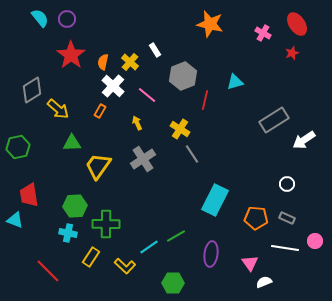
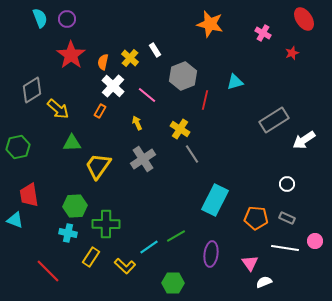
cyan semicircle at (40, 18): rotated 18 degrees clockwise
red ellipse at (297, 24): moved 7 px right, 5 px up
yellow cross at (130, 62): moved 4 px up
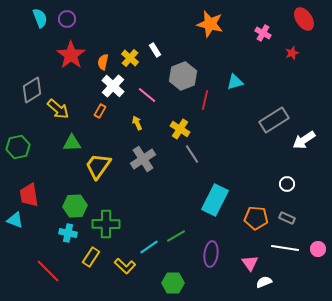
pink circle at (315, 241): moved 3 px right, 8 px down
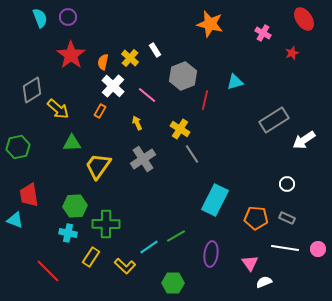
purple circle at (67, 19): moved 1 px right, 2 px up
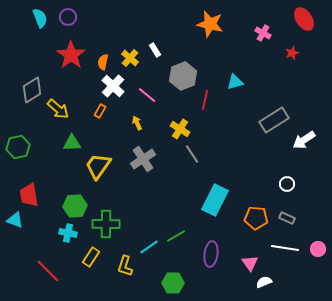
yellow L-shape at (125, 266): rotated 65 degrees clockwise
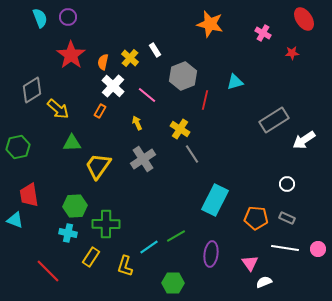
red star at (292, 53): rotated 16 degrees clockwise
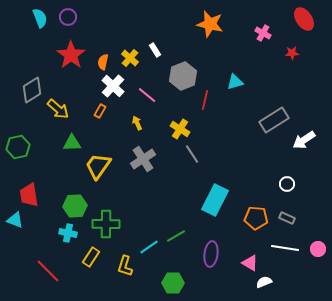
pink triangle at (250, 263): rotated 24 degrees counterclockwise
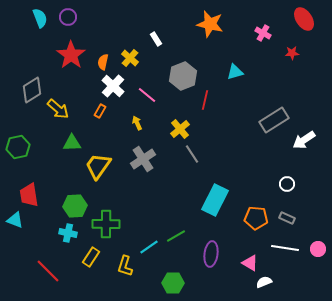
white rectangle at (155, 50): moved 1 px right, 11 px up
cyan triangle at (235, 82): moved 10 px up
yellow cross at (180, 129): rotated 18 degrees clockwise
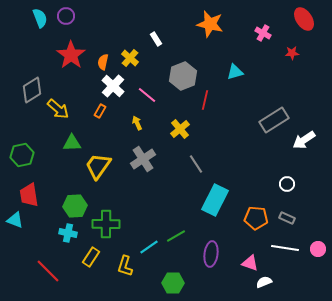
purple circle at (68, 17): moved 2 px left, 1 px up
green hexagon at (18, 147): moved 4 px right, 8 px down
gray line at (192, 154): moved 4 px right, 10 px down
pink triangle at (250, 263): rotated 12 degrees counterclockwise
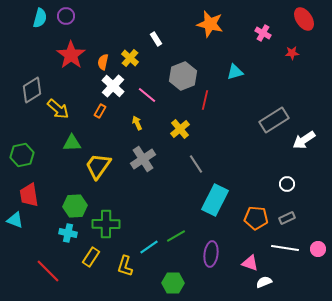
cyan semicircle at (40, 18): rotated 36 degrees clockwise
gray rectangle at (287, 218): rotated 49 degrees counterclockwise
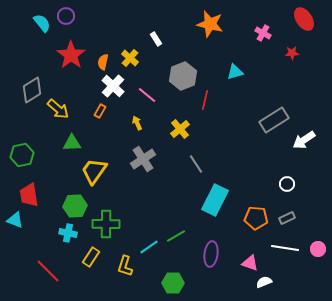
cyan semicircle at (40, 18): moved 2 px right, 5 px down; rotated 54 degrees counterclockwise
yellow trapezoid at (98, 166): moved 4 px left, 5 px down
